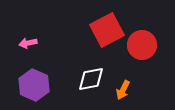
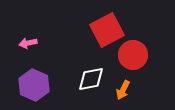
red circle: moved 9 px left, 10 px down
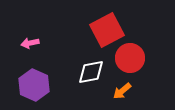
pink arrow: moved 2 px right
red circle: moved 3 px left, 3 px down
white diamond: moved 7 px up
orange arrow: moved 1 px left, 1 px down; rotated 24 degrees clockwise
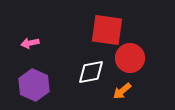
red square: rotated 36 degrees clockwise
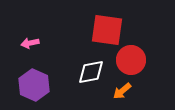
red circle: moved 1 px right, 2 px down
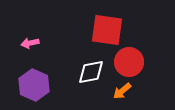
red circle: moved 2 px left, 2 px down
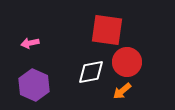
red circle: moved 2 px left
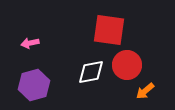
red square: moved 2 px right
red circle: moved 3 px down
purple hexagon: rotated 20 degrees clockwise
orange arrow: moved 23 px right
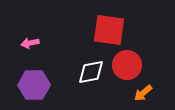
purple hexagon: rotated 16 degrees clockwise
orange arrow: moved 2 px left, 2 px down
